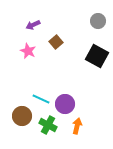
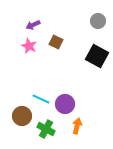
brown square: rotated 24 degrees counterclockwise
pink star: moved 1 px right, 5 px up
green cross: moved 2 px left, 4 px down
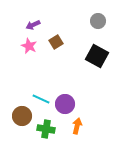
brown square: rotated 32 degrees clockwise
green cross: rotated 18 degrees counterclockwise
